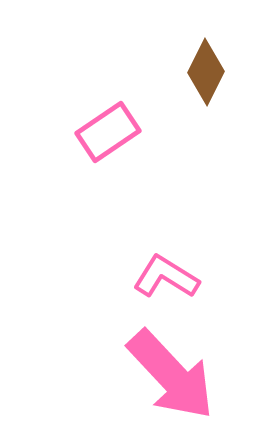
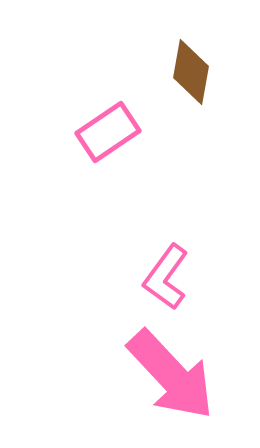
brown diamond: moved 15 px left; rotated 16 degrees counterclockwise
pink L-shape: rotated 86 degrees counterclockwise
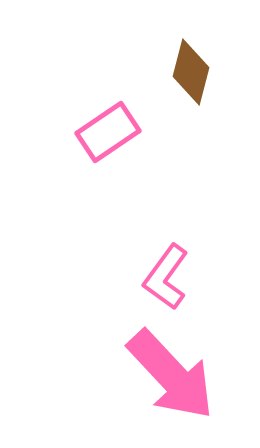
brown diamond: rotated 4 degrees clockwise
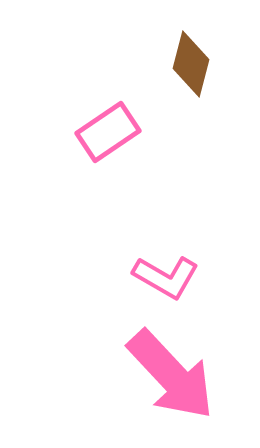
brown diamond: moved 8 px up
pink L-shape: rotated 96 degrees counterclockwise
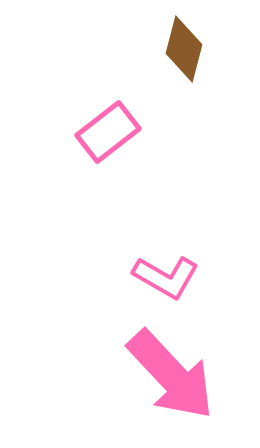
brown diamond: moved 7 px left, 15 px up
pink rectangle: rotated 4 degrees counterclockwise
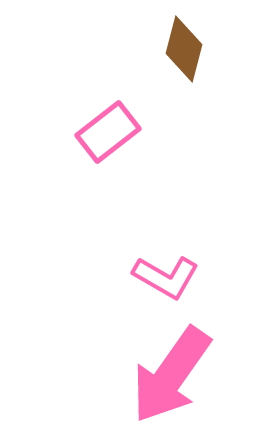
pink arrow: rotated 78 degrees clockwise
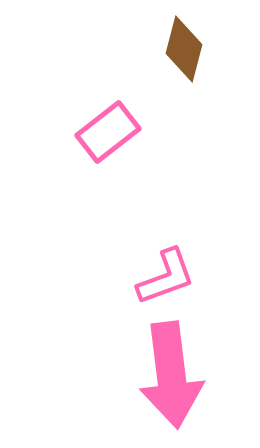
pink L-shape: rotated 50 degrees counterclockwise
pink arrow: rotated 42 degrees counterclockwise
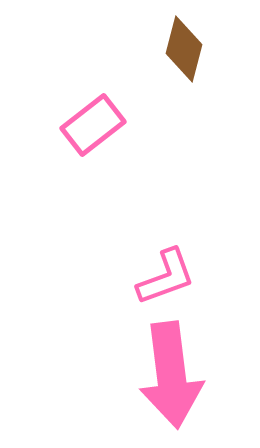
pink rectangle: moved 15 px left, 7 px up
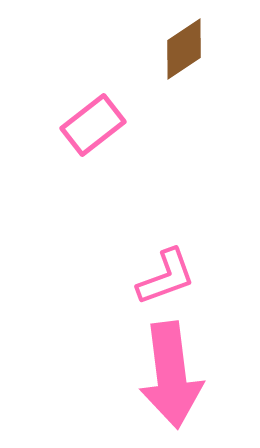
brown diamond: rotated 42 degrees clockwise
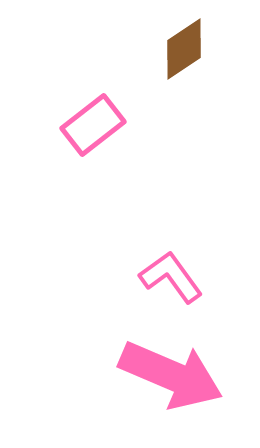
pink L-shape: moved 5 px right; rotated 106 degrees counterclockwise
pink arrow: rotated 60 degrees counterclockwise
